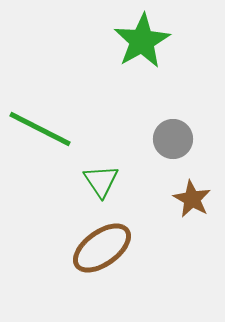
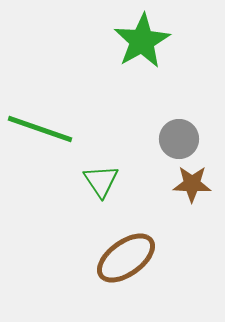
green line: rotated 8 degrees counterclockwise
gray circle: moved 6 px right
brown star: moved 15 px up; rotated 27 degrees counterclockwise
brown ellipse: moved 24 px right, 10 px down
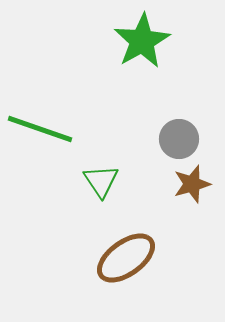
brown star: rotated 18 degrees counterclockwise
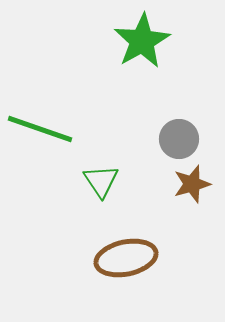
brown ellipse: rotated 24 degrees clockwise
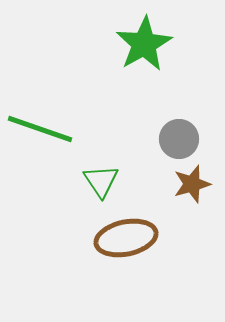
green star: moved 2 px right, 3 px down
brown ellipse: moved 20 px up
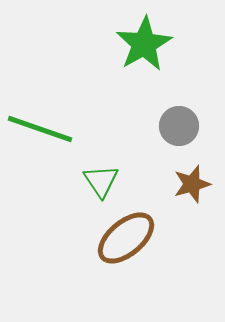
gray circle: moved 13 px up
brown ellipse: rotated 28 degrees counterclockwise
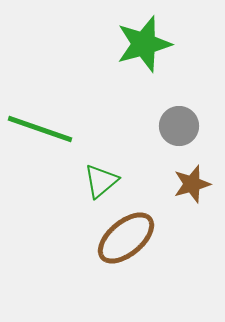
green star: rotated 14 degrees clockwise
green triangle: rotated 24 degrees clockwise
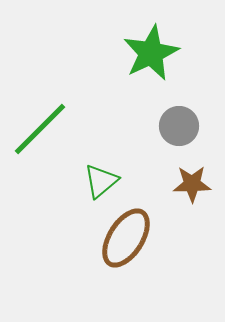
green star: moved 7 px right, 9 px down; rotated 10 degrees counterclockwise
green line: rotated 64 degrees counterclockwise
brown star: rotated 15 degrees clockwise
brown ellipse: rotated 18 degrees counterclockwise
